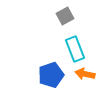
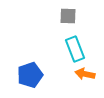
gray square: moved 3 px right; rotated 30 degrees clockwise
blue pentagon: moved 21 px left
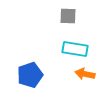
cyan rectangle: rotated 60 degrees counterclockwise
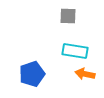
cyan rectangle: moved 2 px down
blue pentagon: moved 2 px right, 1 px up
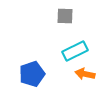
gray square: moved 3 px left
cyan rectangle: rotated 35 degrees counterclockwise
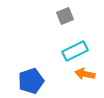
gray square: rotated 24 degrees counterclockwise
blue pentagon: moved 1 px left, 7 px down
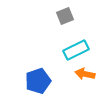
cyan rectangle: moved 1 px right, 1 px up
blue pentagon: moved 7 px right
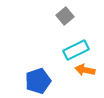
gray square: rotated 18 degrees counterclockwise
orange arrow: moved 4 px up
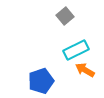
orange arrow: rotated 18 degrees clockwise
blue pentagon: moved 3 px right
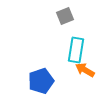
gray square: rotated 18 degrees clockwise
cyan rectangle: rotated 55 degrees counterclockwise
